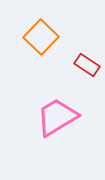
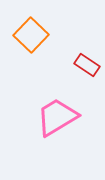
orange square: moved 10 px left, 2 px up
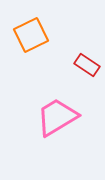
orange square: rotated 20 degrees clockwise
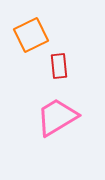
red rectangle: moved 28 px left, 1 px down; rotated 50 degrees clockwise
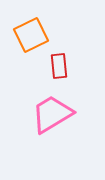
pink trapezoid: moved 5 px left, 3 px up
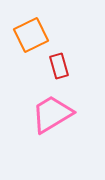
red rectangle: rotated 10 degrees counterclockwise
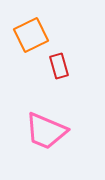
pink trapezoid: moved 6 px left, 17 px down; rotated 126 degrees counterclockwise
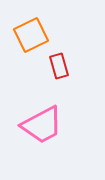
pink trapezoid: moved 4 px left, 6 px up; rotated 51 degrees counterclockwise
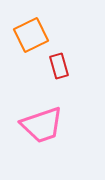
pink trapezoid: rotated 9 degrees clockwise
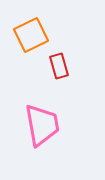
pink trapezoid: rotated 81 degrees counterclockwise
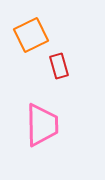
pink trapezoid: rotated 9 degrees clockwise
